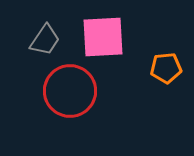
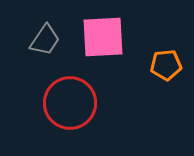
orange pentagon: moved 3 px up
red circle: moved 12 px down
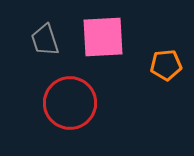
gray trapezoid: rotated 128 degrees clockwise
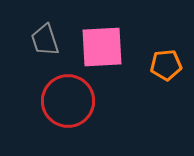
pink square: moved 1 px left, 10 px down
red circle: moved 2 px left, 2 px up
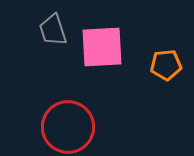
gray trapezoid: moved 8 px right, 10 px up
red circle: moved 26 px down
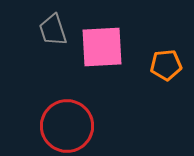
red circle: moved 1 px left, 1 px up
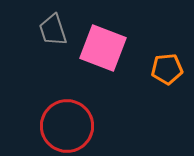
pink square: moved 1 px right, 1 px down; rotated 24 degrees clockwise
orange pentagon: moved 1 px right, 4 px down
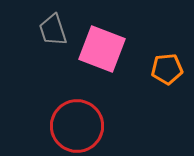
pink square: moved 1 px left, 1 px down
red circle: moved 10 px right
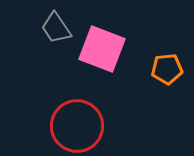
gray trapezoid: moved 3 px right, 2 px up; rotated 16 degrees counterclockwise
